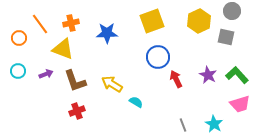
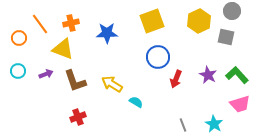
red arrow: rotated 132 degrees counterclockwise
red cross: moved 1 px right, 6 px down
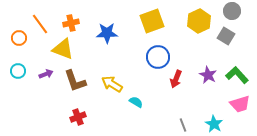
gray square: moved 1 px up; rotated 18 degrees clockwise
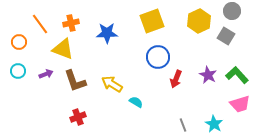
orange circle: moved 4 px down
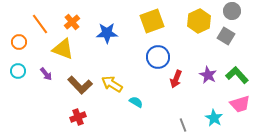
orange cross: moved 1 px right, 1 px up; rotated 28 degrees counterclockwise
purple arrow: rotated 72 degrees clockwise
brown L-shape: moved 5 px right, 4 px down; rotated 25 degrees counterclockwise
cyan star: moved 6 px up
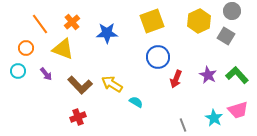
orange circle: moved 7 px right, 6 px down
pink trapezoid: moved 2 px left, 6 px down
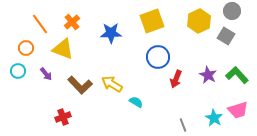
blue star: moved 4 px right
red cross: moved 15 px left
